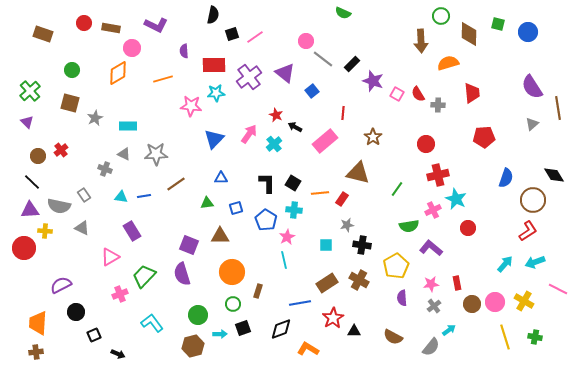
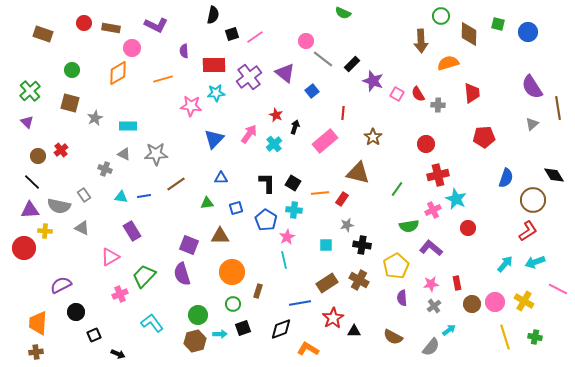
black arrow at (295, 127): rotated 80 degrees clockwise
brown hexagon at (193, 346): moved 2 px right, 5 px up
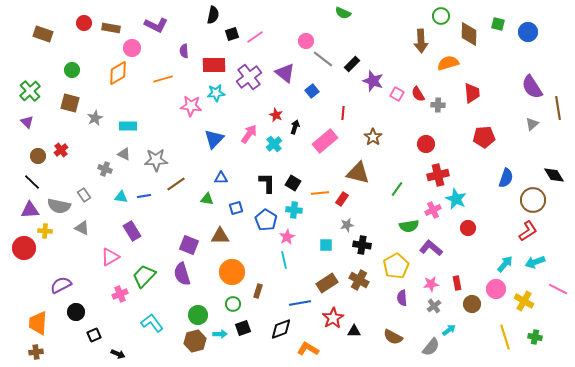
gray star at (156, 154): moved 6 px down
green triangle at (207, 203): moved 4 px up; rotated 16 degrees clockwise
pink circle at (495, 302): moved 1 px right, 13 px up
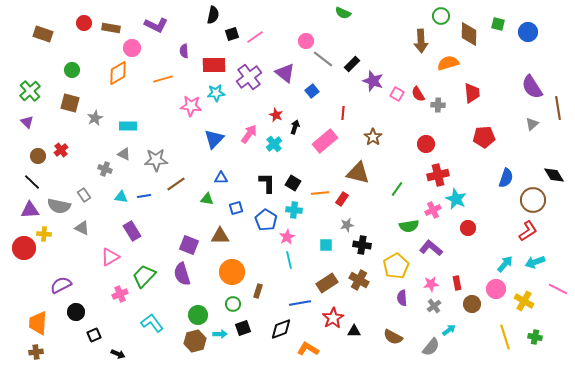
yellow cross at (45, 231): moved 1 px left, 3 px down
cyan line at (284, 260): moved 5 px right
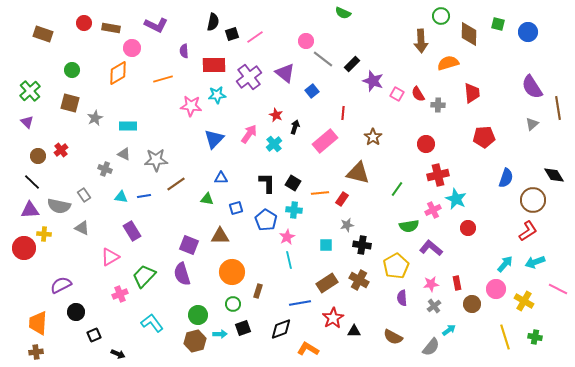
black semicircle at (213, 15): moved 7 px down
cyan star at (216, 93): moved 1 px right, 2 px down
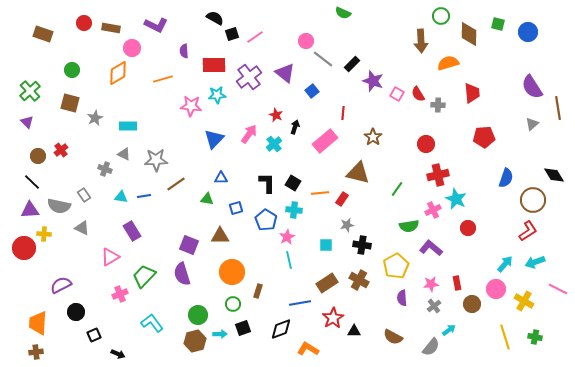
black semicircle at (213, 22): moved 2 px right, 4 px up; rotated 72 degrees counterclockwise
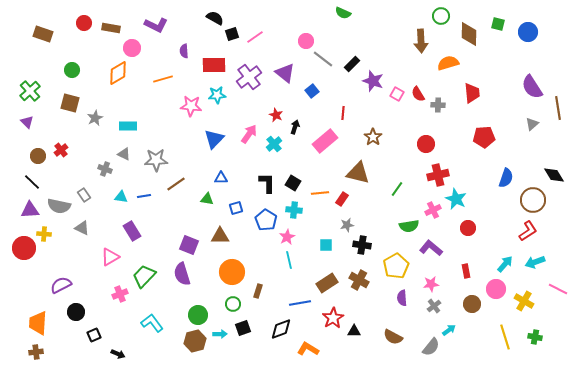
red rectangle at (457, 283): moved 9 px right, 12 px up
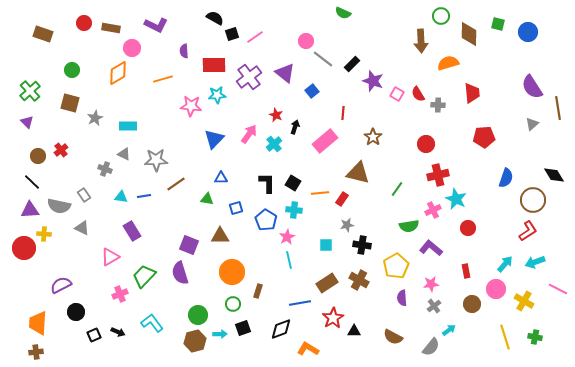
purple semicircle at (182, 274): moved 2 px left, 1 px up
black arrow at (118, 354): moved 22 px up
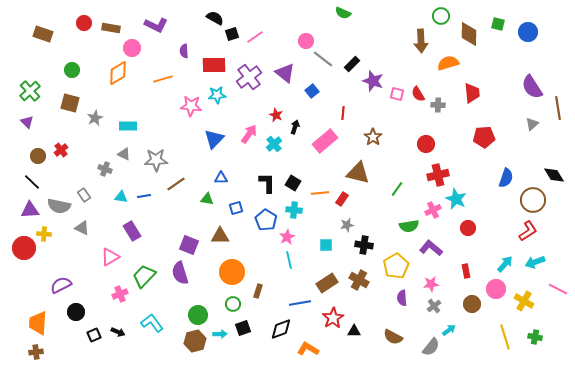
pink square at (397, 94): rotated 16 degrees counterclockwise
black cross at (362, 245): moved 2 px right
